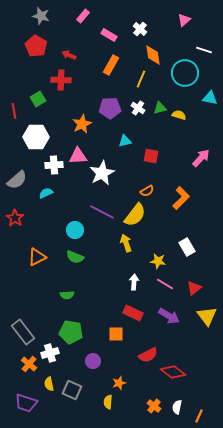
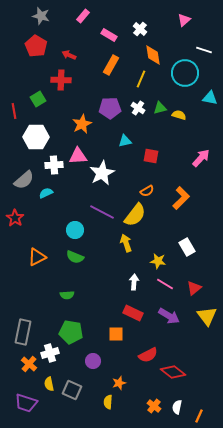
gray semicircle at (17, 180): moved 7 px right
gray rectangle at (23, 332): rotated 50 degrees clockwise
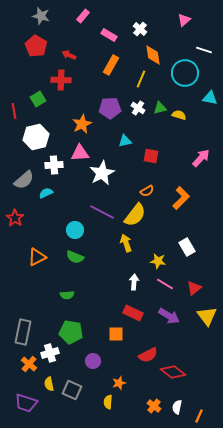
white hexagon at (36, 137): rotated 15 degrees counterclockwise
pink triangle at (78, 156): moved 2 px right, 3 px up
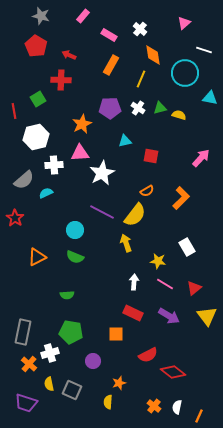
pink triangle at (184, 20): moved 3 px down
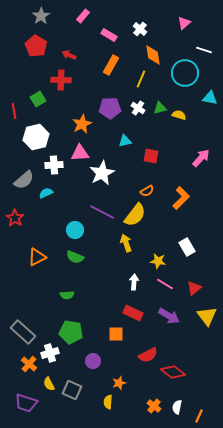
gray star at (41, 16): rotated 24 degrees clockwise
gray rectangle at (23, 332): rotated 60 degrees counterclockwise
yellow semicircle at (49, 384): rotated 16 degrees counterclockwise
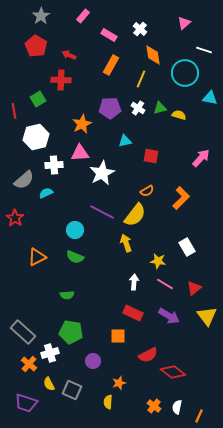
orange square at (116, 334): moved 2 px right, 2 px down
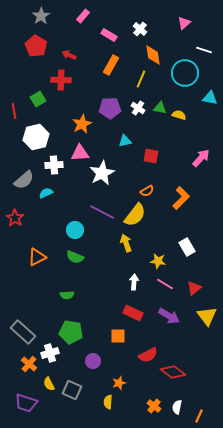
green triangle at (160, 108): rotated 24 degrees clockwise
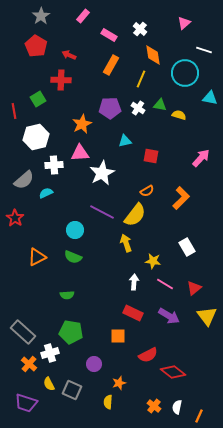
green triangle at (160, 108): moved 3 px up
green semicircle at (75, 257): moved 2 px left
yellow star at (158, 261): moved 5 px left
purple circle at (93, 361): moved 1 px right, 3 px down
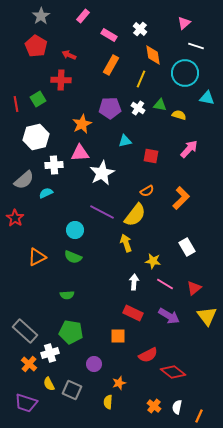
white line at (204, 50): moved 8 px left, 4 px up
cyan triangle at (210, 98): moved 3 px left
red line at (14, 111): moved 2 px right, 7 px up
pink arrow at (201, 158): moved 12 px left, 9 px up
gray rectangle at (23, 332): moved 2 px right, 1 px up
